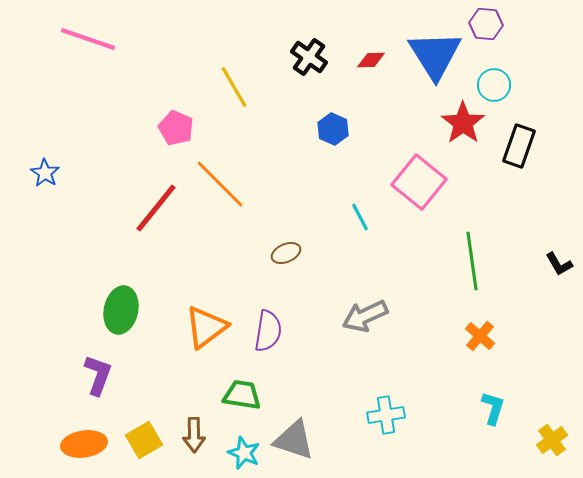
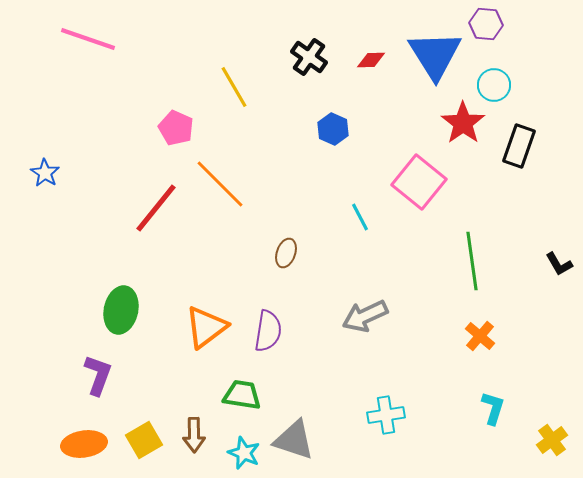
brown ellipse: rotated 48 degrees counterclockwise
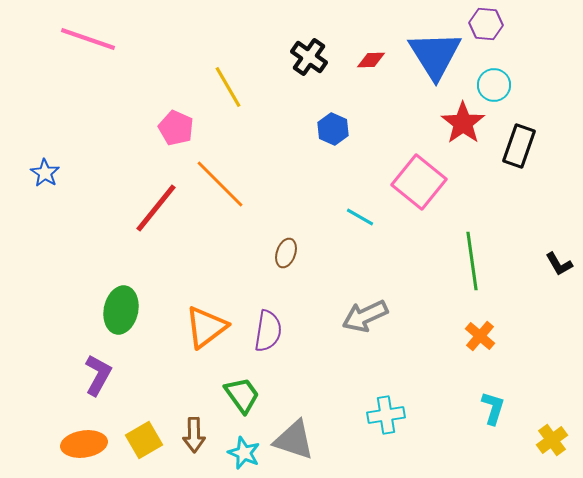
yellow line: moved 6 px left
cyan line: rotated 32 degrees counterclockwise
purple L-shape: rotated 9 degrees clockwise
green trapezoid: rotated 45 degrees clockwise
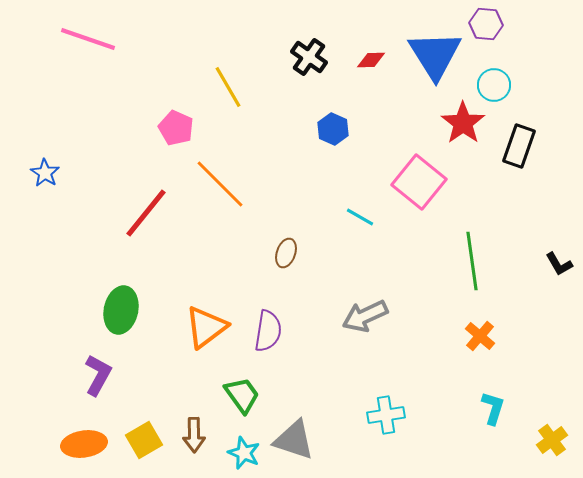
red line: moved 10 px left, 5 px down
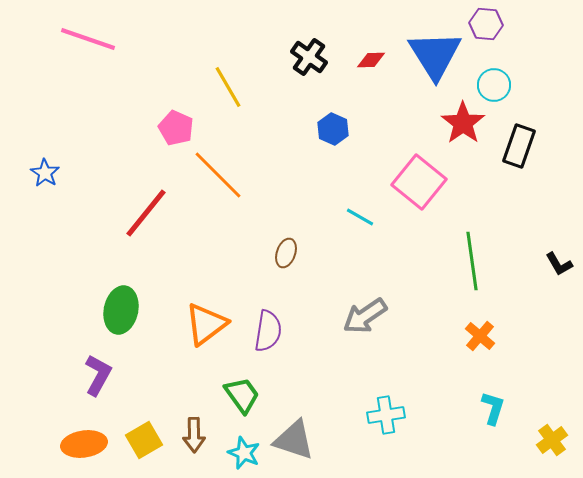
orange line: moved 2 px left, 9 px up
gray arrow: rotated 9 degrees counterclockwise
orange triangle: moved 3 px up
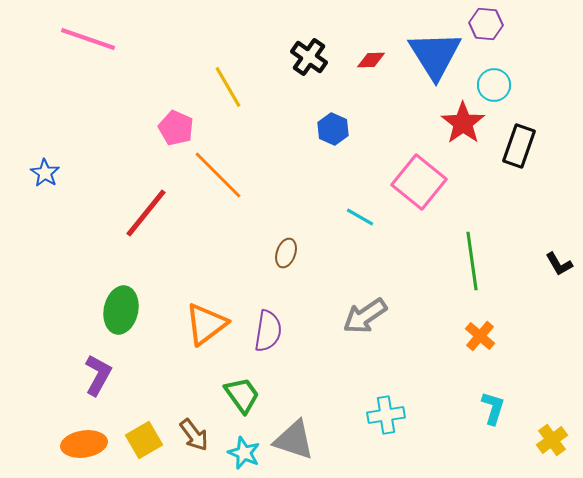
brown arrow: rotated 36 degrees counterclockwise
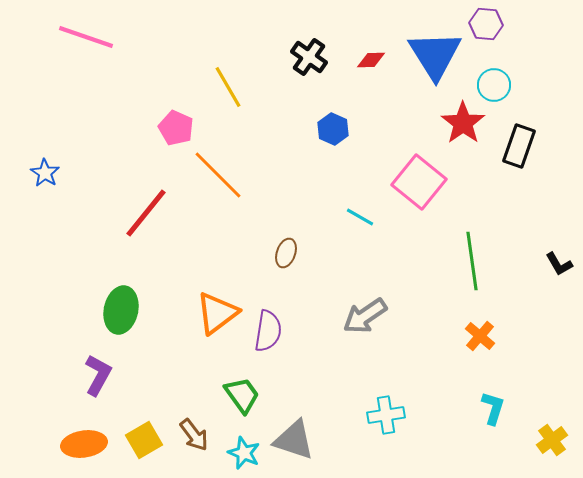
pink line: moved 2 px left, 2 px up
orange triangle: moved 11 px right, 11 px up
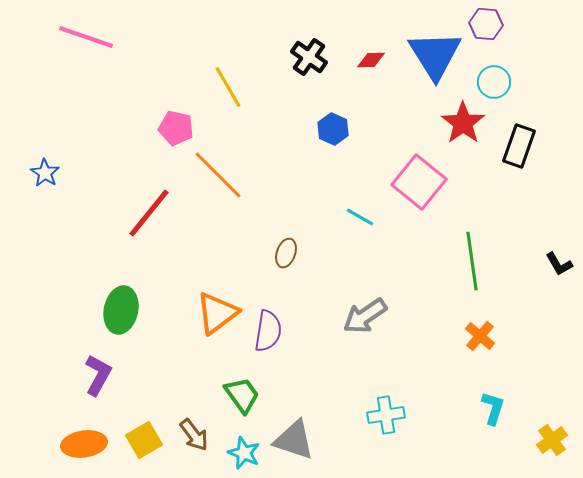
cyan circle: moved 3 px up
pink pentagon: rotated 12 degrees counterclockwise
red line: moved 3 px right
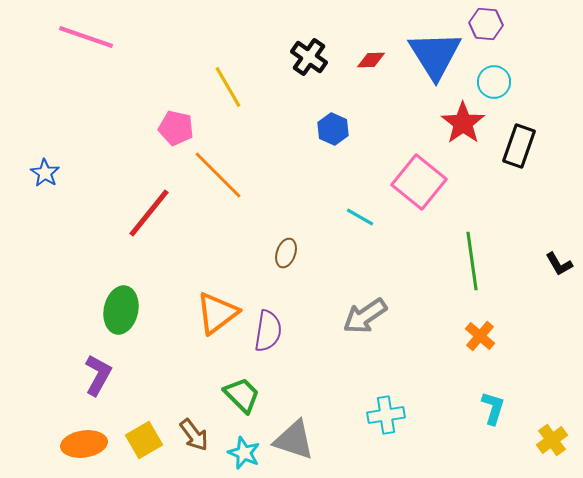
green trapezoid: rotated 9 degrees counterclockwise
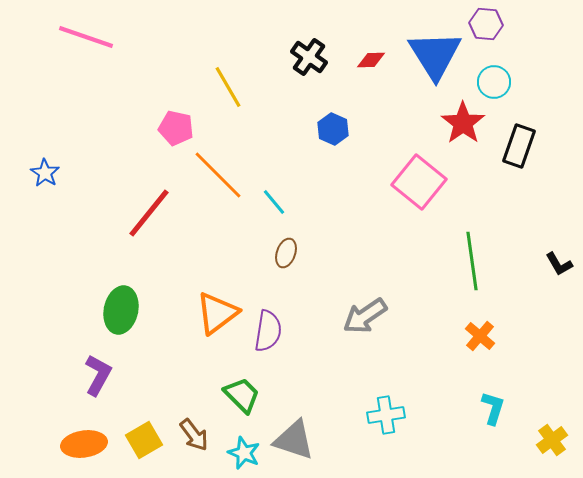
cyan line: moved 86 px left, 15 px up; rotated 20 degrees clockwise
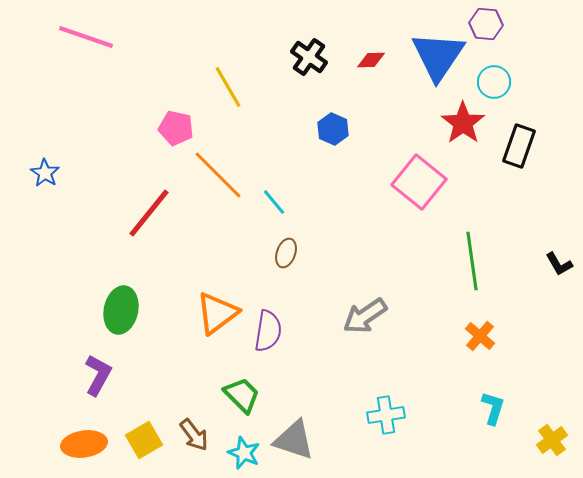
blue triangle: moved 3 px right, 1 px down; rotated 6 degrees clockwise
